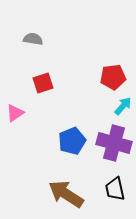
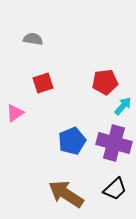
red pentagon: moved 8 px left, 5 px down
black trapezoid: rotated 120 degrees counterclockwise
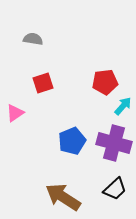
brown arrow: moved 3 px left, 3 px down
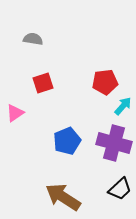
blue pentagon: moved 5 px left
black trapezoid: moved 5 px right
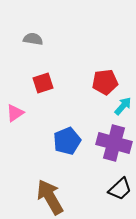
brown arrow: moved 13 px left; rotated 27 degrees clockwise
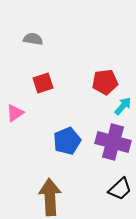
purple cross: moved 1 px left, 1 px up
brown arrow: rotated 27 degrees clockwise
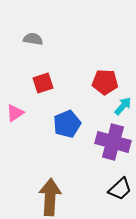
red pentagon: rotated 10 degrees clockwise
blue pentagon: moved 17 px up
brown arrow: rotated 6 degrees clockwise
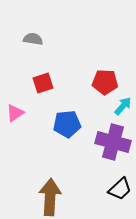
blue pentagon: rotated 16 degrees clockwise
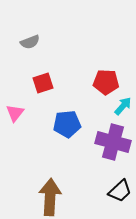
gray semicircle: moved 3 px left, 3 px down; rotated 150 degrees clockwise
red pentagon: moved 1 px right
pink triangle: rotated 18 degrees counterclockwise
black trapezoid: moved 2 px down
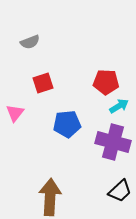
cyan arrow: moved 4 px left; rotated 18 degrees clockwise
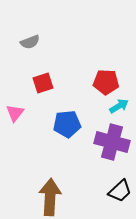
purple cross: moved 1 px left
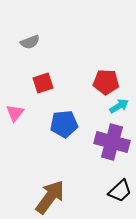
blue pentagon: moved 3 px left
brown arrow: rotated 33 degrees clockwise
